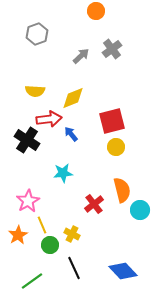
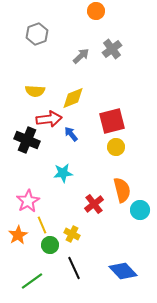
black cross: rotated 10 degrees counterclockwise
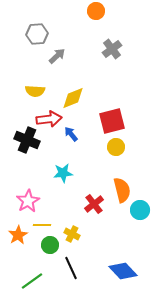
gray hexagon: rotated 15 degrees clockwise
gray arrow: moved 24 px left
yellow line: rotated 66 degrees counterclockwise
black line: moved 3 px left
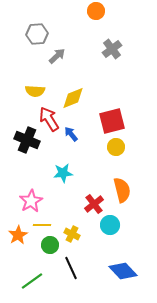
red arrow: rotated 115 degrees counterclockwise
pink star: moved 3 px right
cyan circle: moved 30 px left, 15 px down
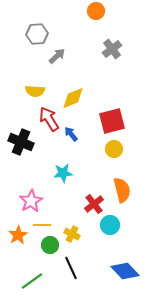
black cross: moved 6 px left, 2 px down
yellow circle: moved 2 px left, 2 px down
blue diamond: moved 2 px right
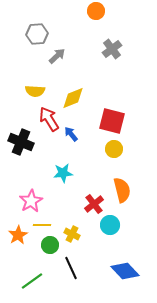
red square: rotated 28 degrees clockwise
